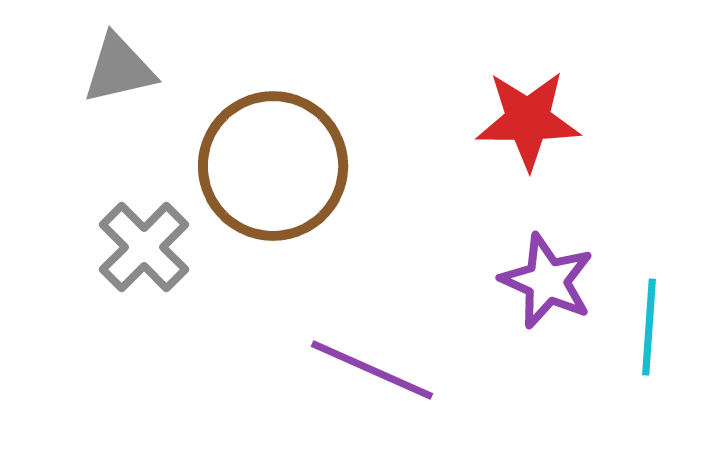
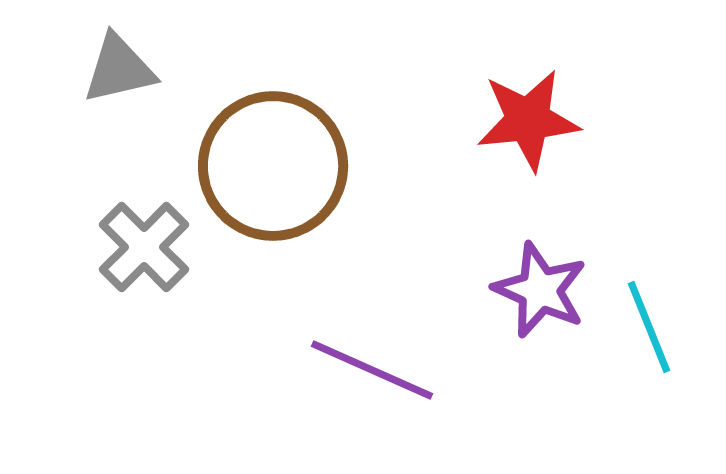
red star: rotated 6 degrees counterclockwise
purple star: moved 7 px left, 9 px down
cyan line: rotated 26 degrees counterclockwise
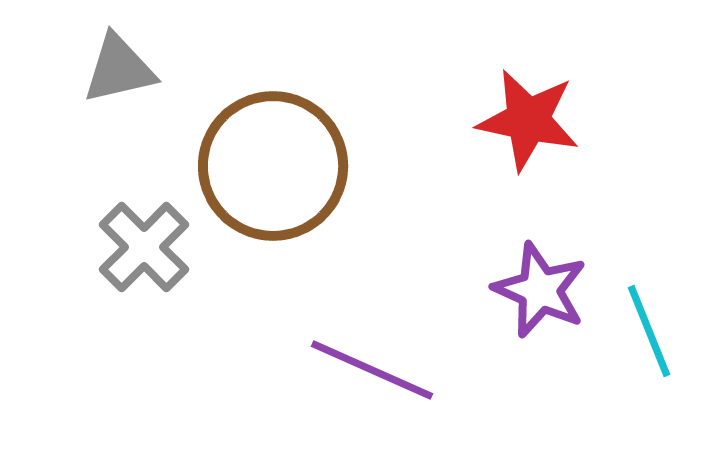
red star: rotated 18 degrees clockwise
cyan line: moved 4 px down
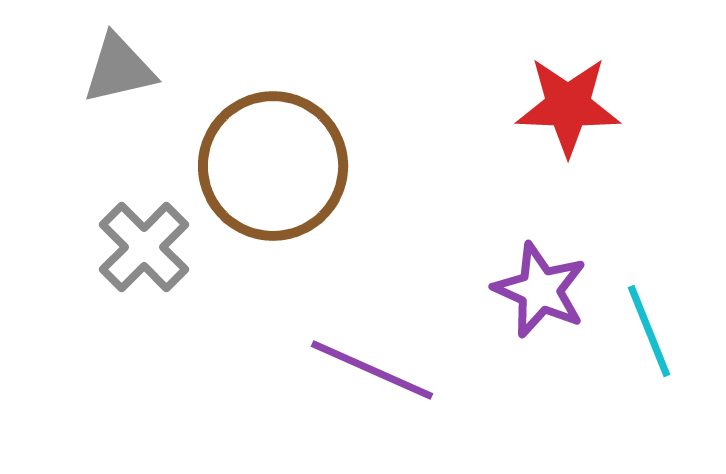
red star: moved 40 px right, 14 px up; rotated 10 degrees counterclockwise
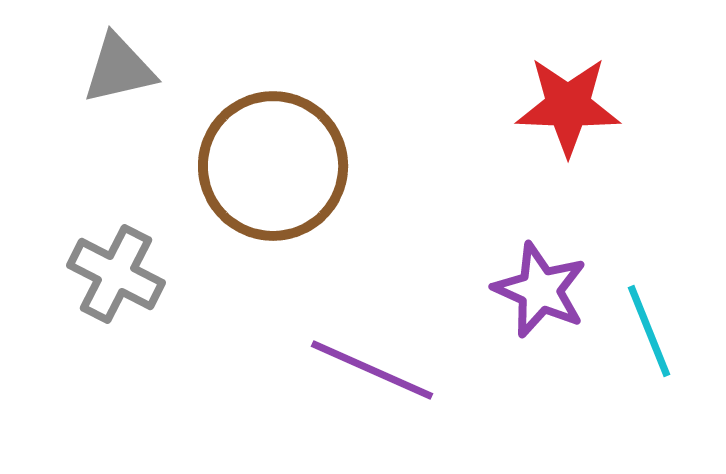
gray cross: moved 28 px left, 27 px down; rotated 18 degrees counterclockwise
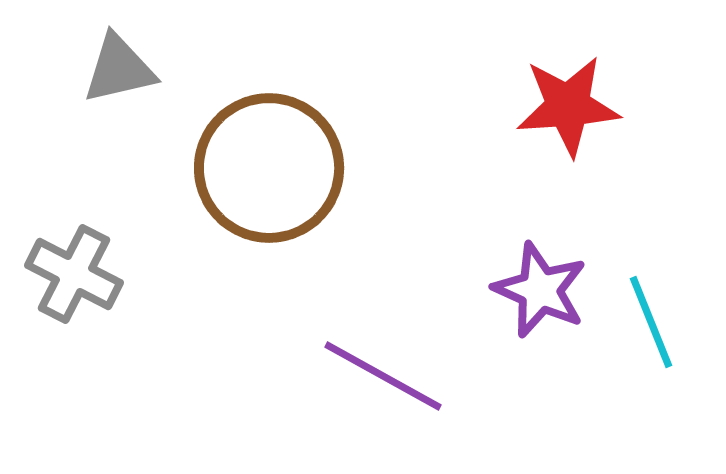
red star: rotated 6 degrees counterclockwise
brown circle: moved 4 px left, 2 px down
gray cross: moved 42 px left
cyan line: moved 2 px right, 9 px up
purple line: moved 11 px right, 6 px down; rotated 5 degrees clockwise
